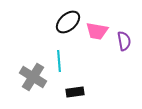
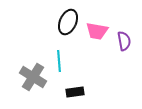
black ellipse: rotated 25 degrees counterclockwise
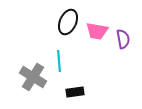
purple semicircle: moved 1 px left, 2 px up
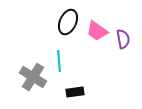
pink trapezoid: rotated 25 degrees clockwise
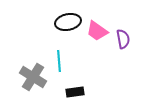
black ellipse: rotated 55 degrees clockwise
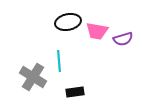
pink trapezoid: rotated 25 degrees counterclockwise
purple semicircle: rotated 84 degrees clockwise
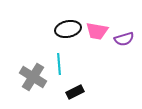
black ellipse: moved 7 px down
purple semicircle: moved 1 px right
cyan line: moved 3 px down
black rectangle: rotated 18 degrees counterclockwise
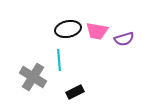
cyan line: moved 4 px up
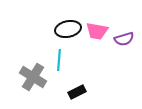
cyan line: rotated 10 degrees clockwise
black rectangle: moved 2 px right
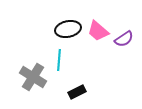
pink trapezoid: moved 1 px right; rotated 30 degrees clockwise
purple semicircle: rotated 18 degrees counterclockwise
